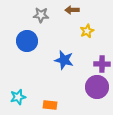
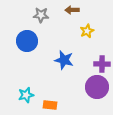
cyan star: moved 8 px right, 2 px up
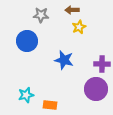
yellow star: moved 8 px left, 4 px up
purple circle: moved 1 px left, 2 px down
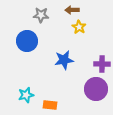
yellow star: rotated 16 degrees counterclockwise
blue star: rotated 24 degrees counterclockwise
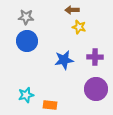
gray star: moved 15 px left, 2 px down
yellow star: rotated 16 degrees counterclockwise
purple cross: moved 7 px left, 7 px up
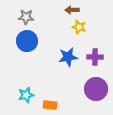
blue star: moved 4 px right, 3 px up
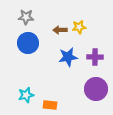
brown arrow: moved 12 px left, 20 px down
yellow star: rotated 24 degrees counterclockwise
blue circle: moved 1 px right, 2 px down
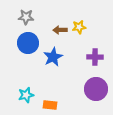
blue star: moved 15 px left; rotated 18 degrees counterclockwise
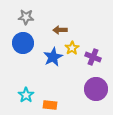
yellow star: moved 7 px left, 21 px down; rotated 24 degrees counterclockwise
blue circle: moved 5 px left
purple cross: moved 2 px left; rotated 21 degrees clockwise
cyan star: rotated 21 degrees counterclockwise
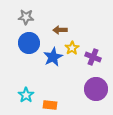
blue circle: moved 6 px right
